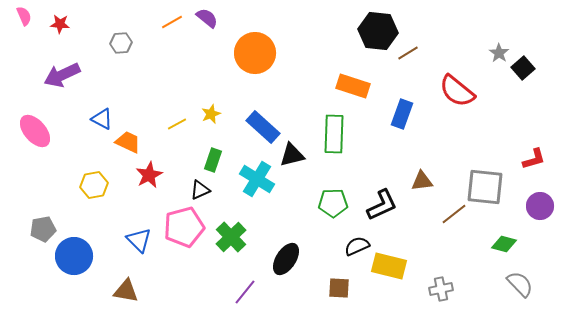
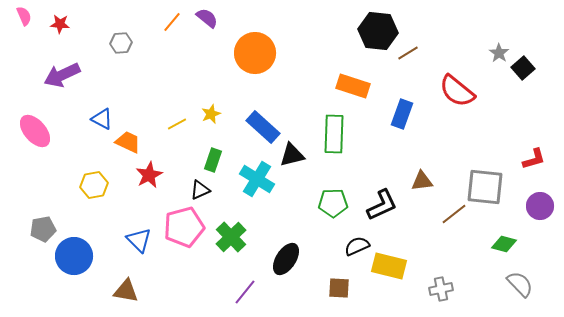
orange line at (172, 22): rotated 20 degrees counterclockwise
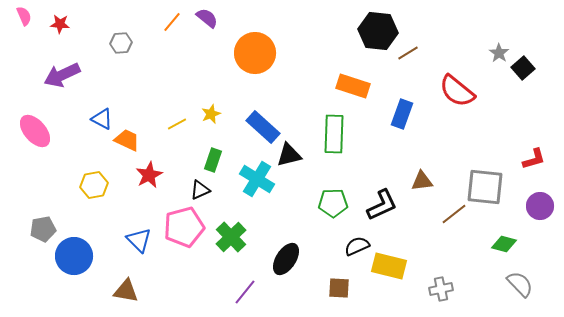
orange trapezoid at (128, 142): moved 1 px left, 2 px up
black triangle at (292, 155): moved 3 px left
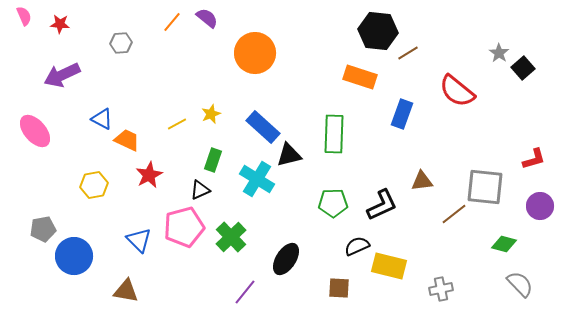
orange rectangle at (353, 86): moved 7 px right, 9 px up
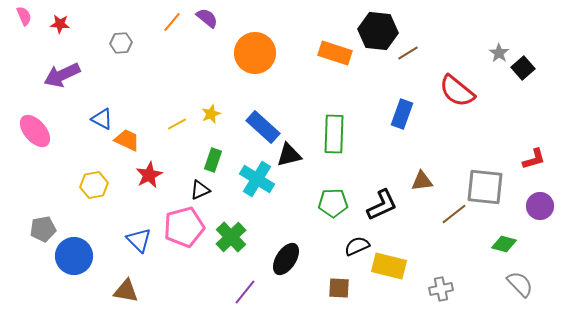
orange rectangle at (360, 77): moved 25 px left, 24 px up
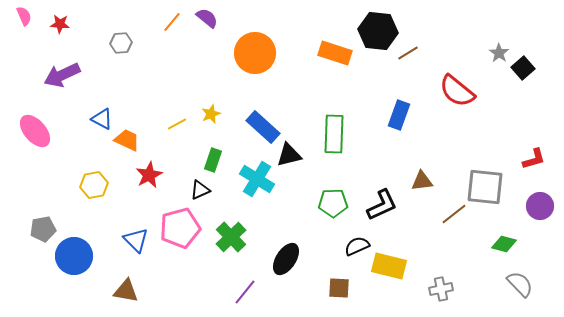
blue rectangle at (402, 114): moved 3 px left, 1 px down
pink pentagon at (184, 227): moved 4 px left, 1 px down
blue triangle at (139, 240): moved 3 px left
